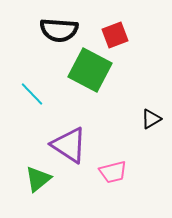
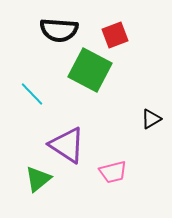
purple triangle: moved 2 px left
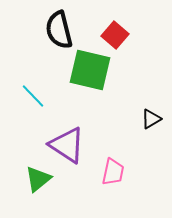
black semicircle: rotated 72 degrees clockwise
red square: rotated 28 degrees counterclockwise
green square: rotated 15 degrees counterclockwise
cyan line: moved 1 px right, 2 px down
pink trapezoid: rotated 64 degrees counterclockwise
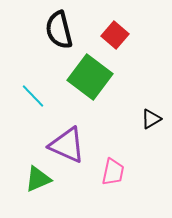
green square: moved 7 px down; rotated 24 degrees clockwise
purple triangle: rotated 9 degrees counterclockwise
green triangle: rotated 16 degrees clockwise
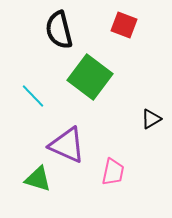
red square: moved 9 px right, 10 px up; rotated 20 degrees counterclockwise
green triangle: rotated 40 degrees clockwise
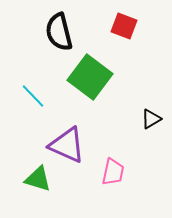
red square: moved 1 px down
black semicircle: moved 2 px down
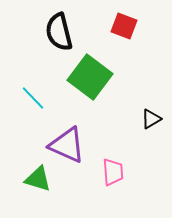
cyan line: moved 2 px down
pink trapezoid: rotated 16 degrees counterclockwise
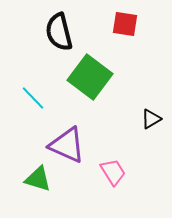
red square: moved 1 px right, 2 px up; rotated 12 degrees counterclockwise
pink trapezoid: rotated 28 degrees counterclockwise
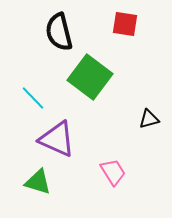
black triangle: moved 2 px left; rotated 15 degrees clockwise
purple triangle: moved 10 px left, 6 px up
green triangle: moved 3 px down
